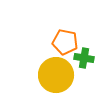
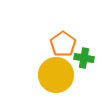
orange pentagon: moved 2 px left, 2 px down; rotated 25 degrees clockwise
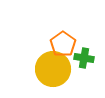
yellow circle: moved 3 px left, 6 px up
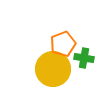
orange pentagon: rotated 15 degrees clockwise
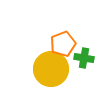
yellow circle: moved 2 px left
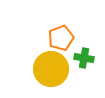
orange pentagon: moved 2 px left, 6 px up
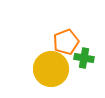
orange pentagon: moved 5 px right, 4 px down
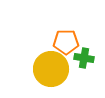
orange pentagon: rotated 20 degrees clockwise
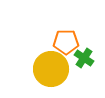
green cross: rotated 24 degrees clockwise
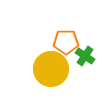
green cross: moved 1 px right, 2 px up
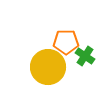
yellow circle: moved 3 px left, 2 px up
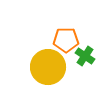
orange pentagon: moved 2 px up
